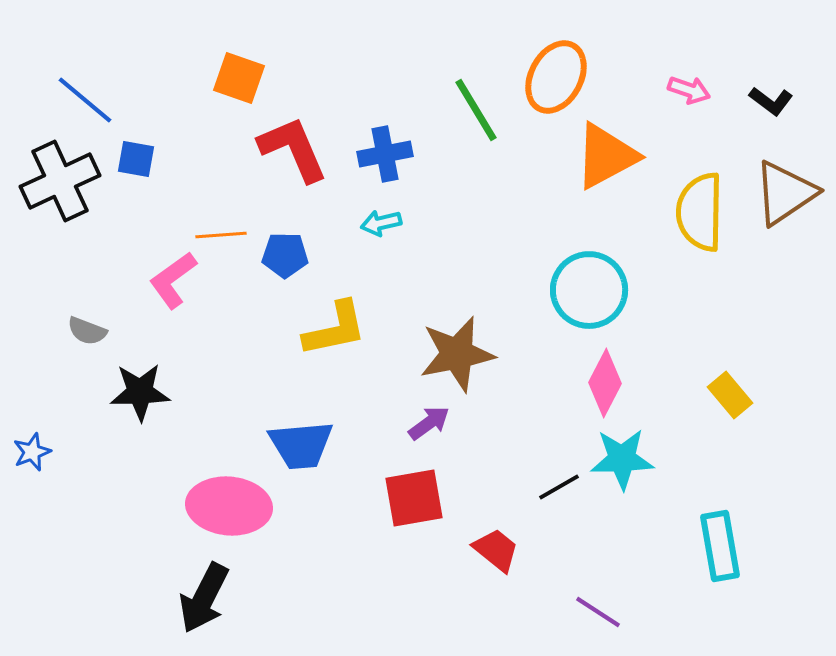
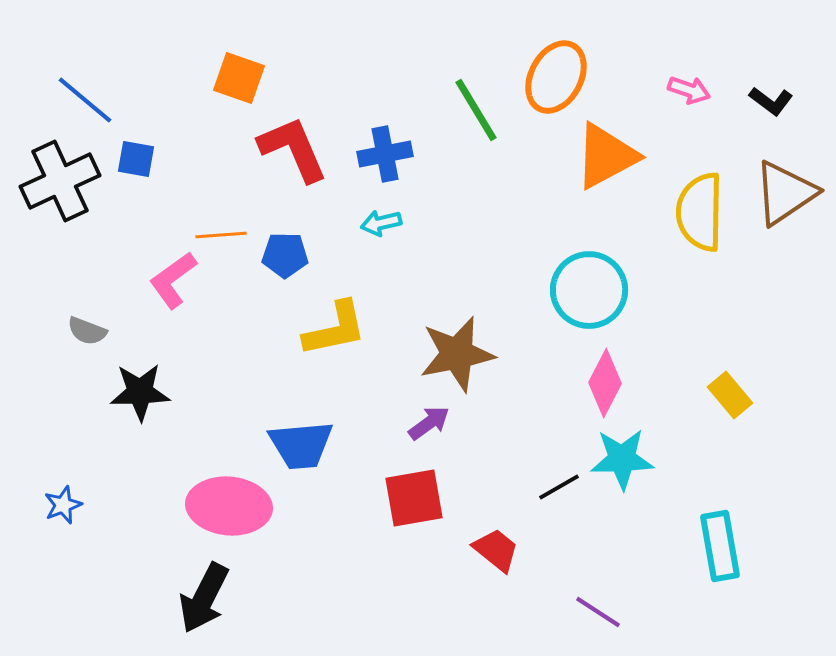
blue star: moved 31 px right, 53 px down
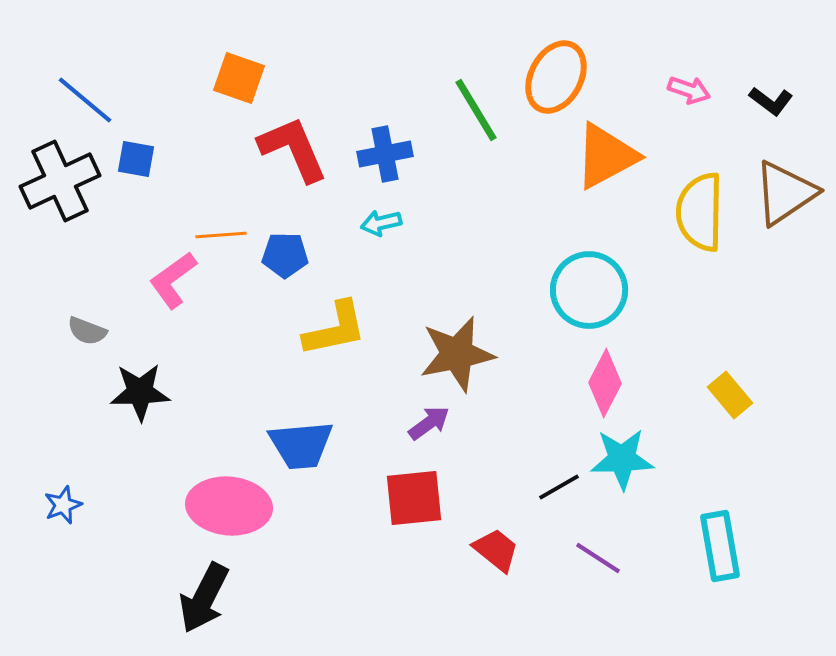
red square: rotated 4 degrees clockwise
purple line: moved 54 px up
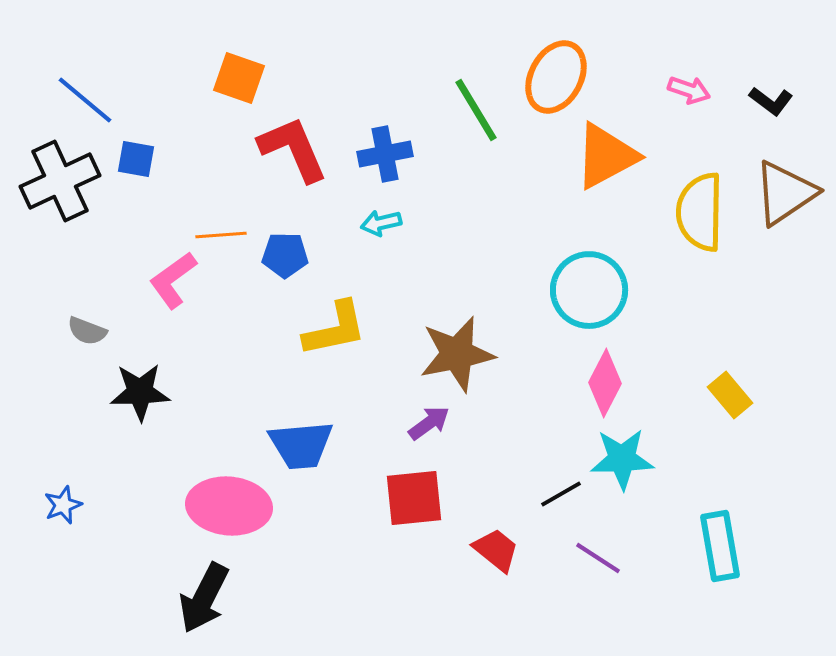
black line: moved 2 px right, 7 px down
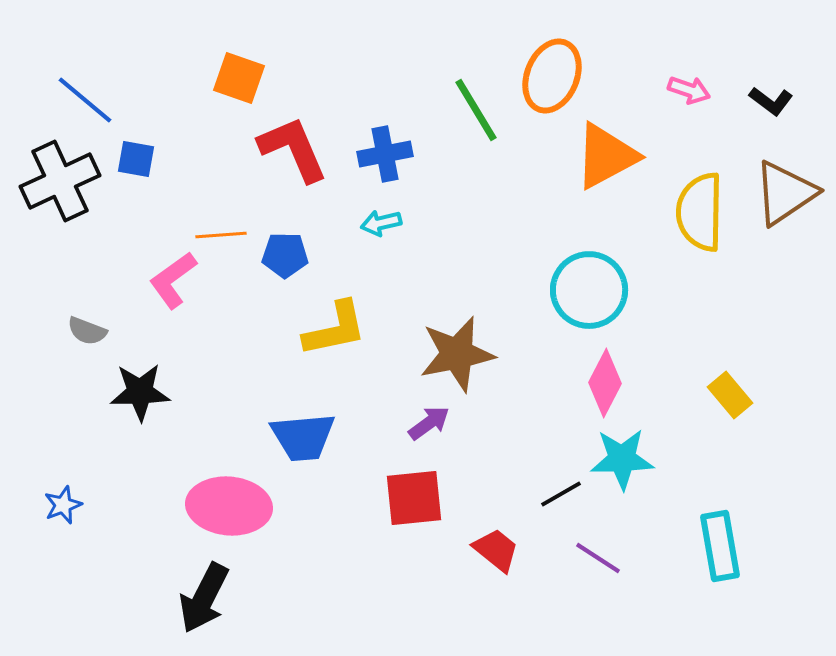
orange ellipse: moved 4 px left, 1 px up; rotated 6 degrees counterclockwise
blue trapezoid: moved 2 px right, 8 px up
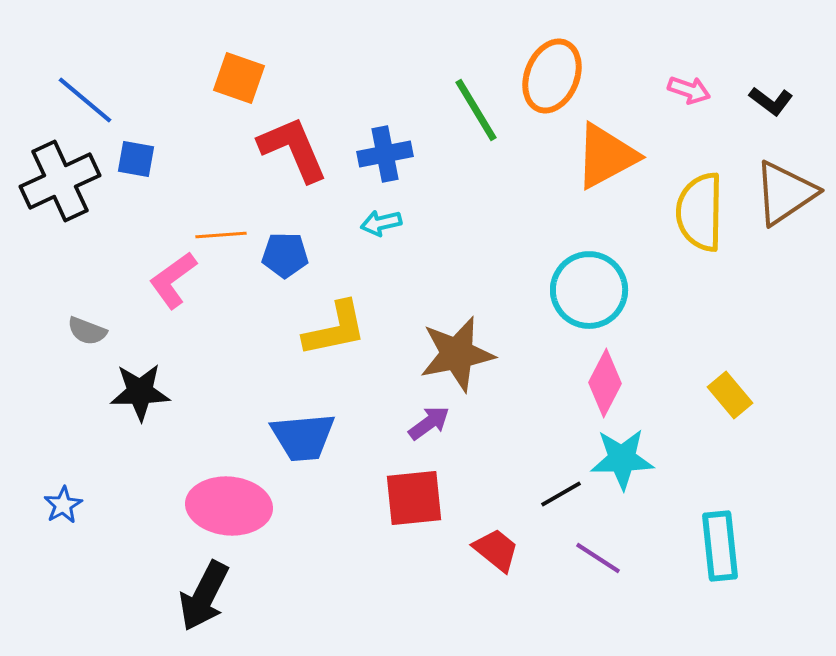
blue star: rotated 9 degrees counterclockwise
cyan rectangle: rotated 4 degrees clockwise
black arrow: moved 2 px up
